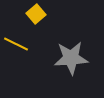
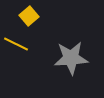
yellow square: moved 7 px left, 2 px down
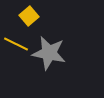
gray star: moved 22 px left, 5 px up; rotated 16 degrees clockwise
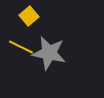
yellow line: moved 5 px right, 3 px down
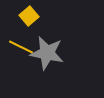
gray star: moved 2 px left
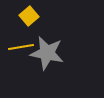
yellow line: rotated 35 degrees counterclockwise
